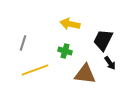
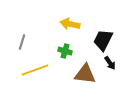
gray line: moved 1 px left, 1 px up
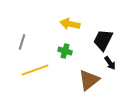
brown triangle: moved 4 px right, 6 px down; rotated 45 degrees counterclockwise
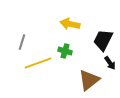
yellow line: moved 3 px right, 7 px up
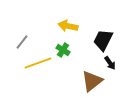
yellow arrow: moved 2 px left, 2 px down
gray line: rotated 21 degrees clockwise
green cross: moved 2 px left, 1 px up; rotated 16 degrees clockwise
brown triangle: moved 3 px right, 1 px down
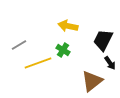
gray line: moved 3 px left, 3 px down; rotated 21 degrees clockwise
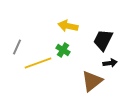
gray line: moved 2 px left, 2 px down; rotated 35 degrees counterclockwise
black arrow: rotated 64 degrees counterclockwise
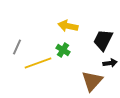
brown triangle: rotated 10 degrees counterclockwise
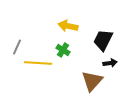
yellow line: rotated 24 degrees clockwise
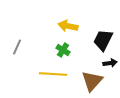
yellow line: moved 15 px right, 11 px down
